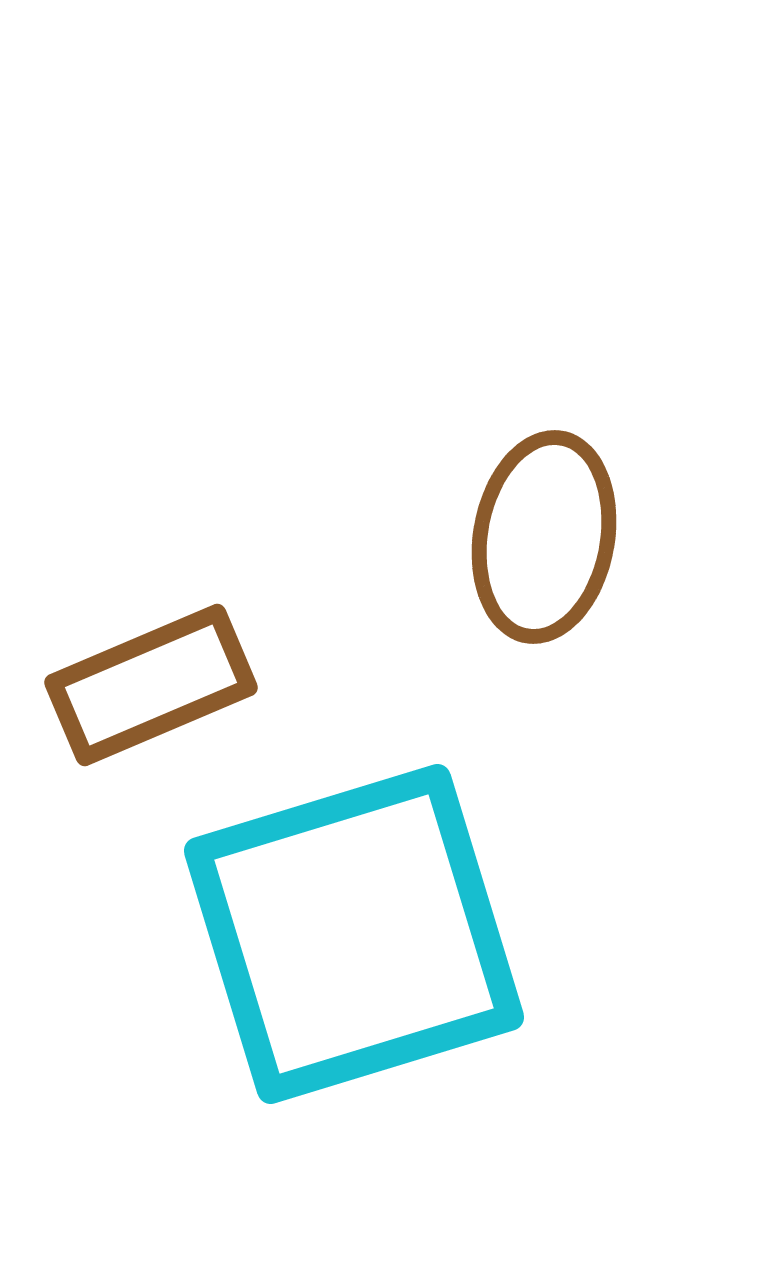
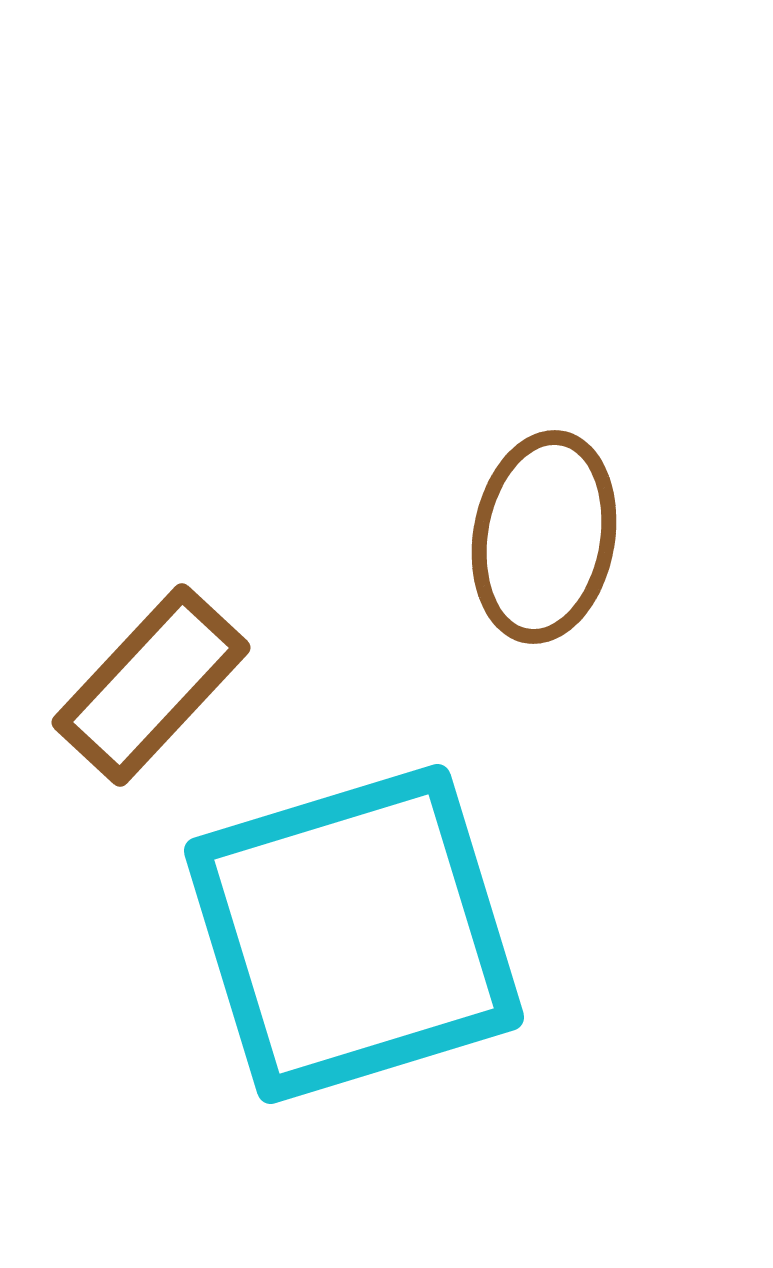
brown rectangle: rotated 24 degrees counterclockwise
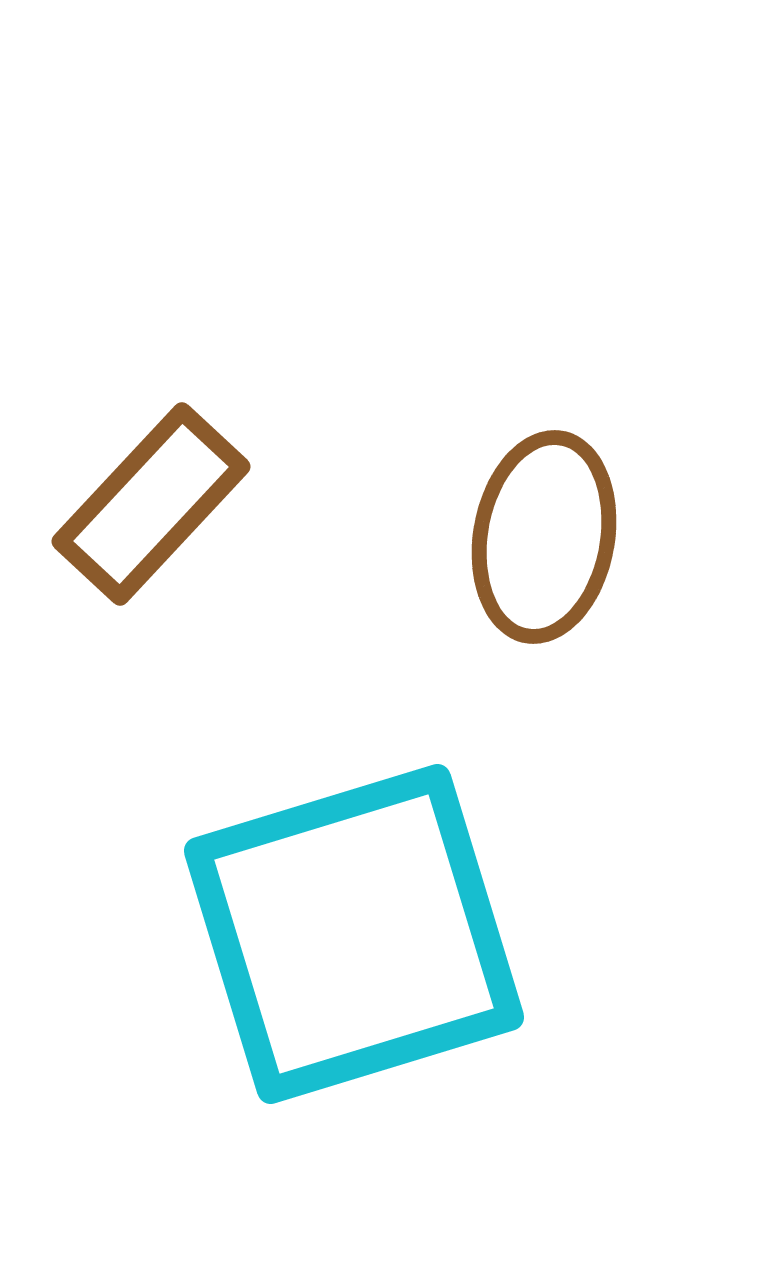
brown rectangle: moved 181 px up
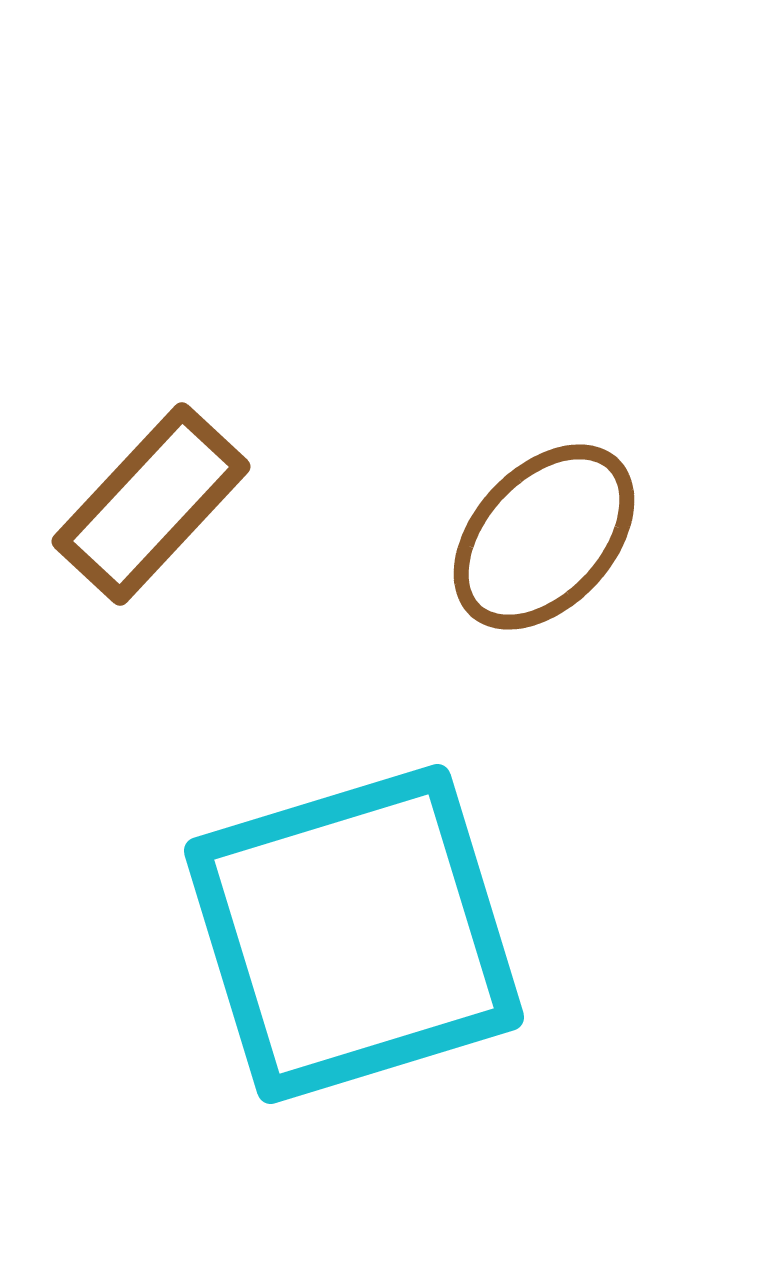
brown ellipse: rotated 33 degrees clockwise
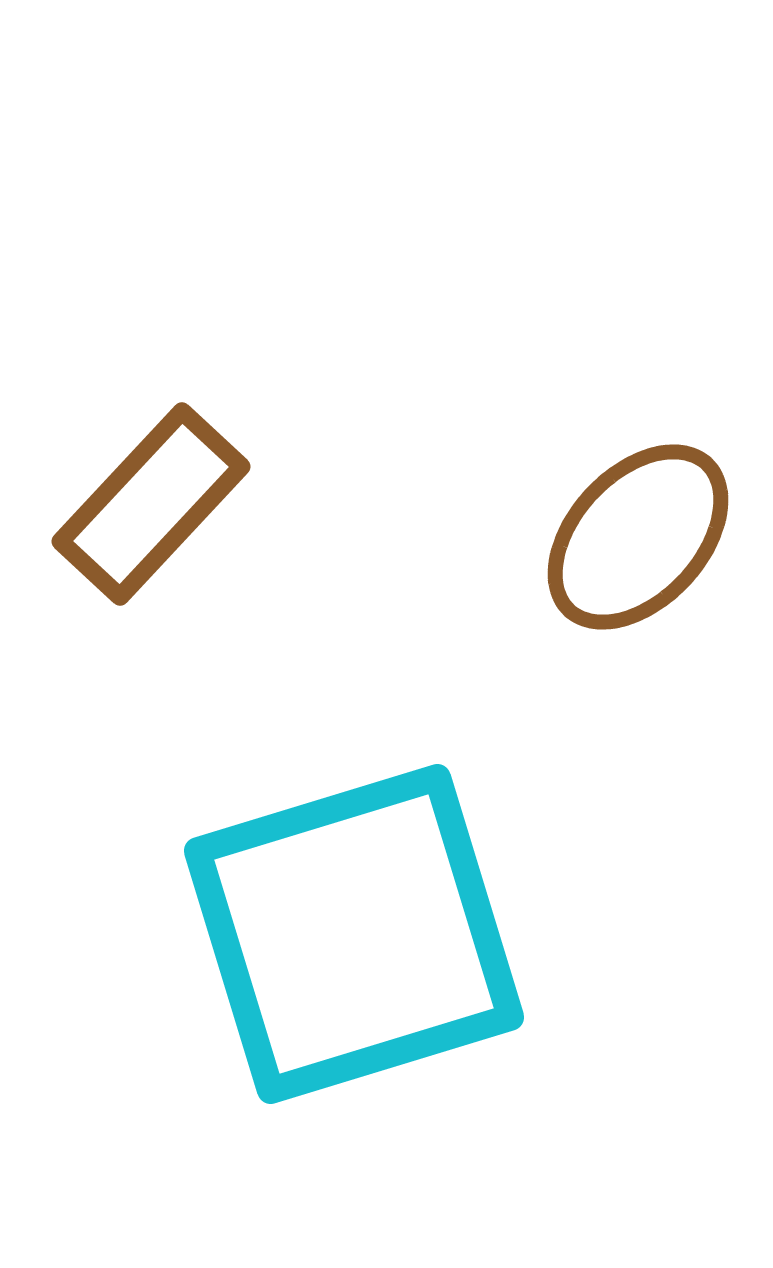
brown ellipse: moved 94 px right
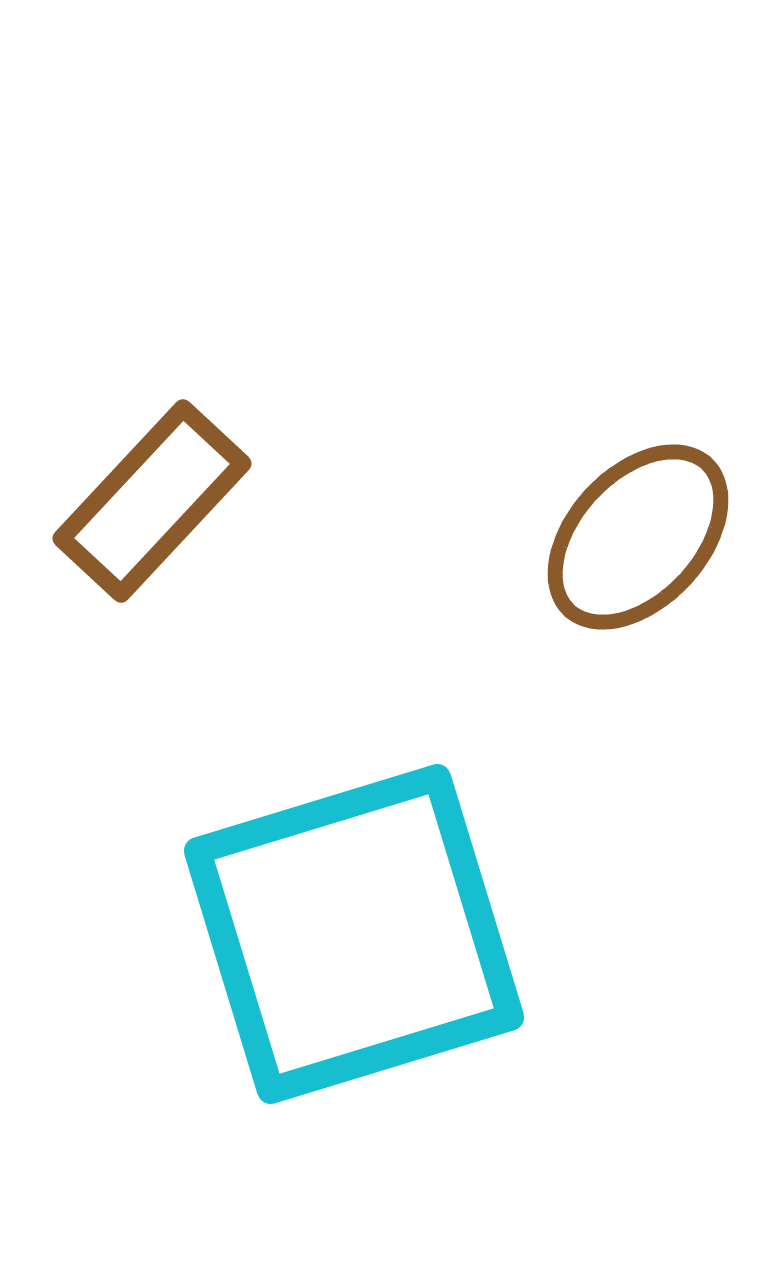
brown rectangle: moved 1 px right, 3 px up
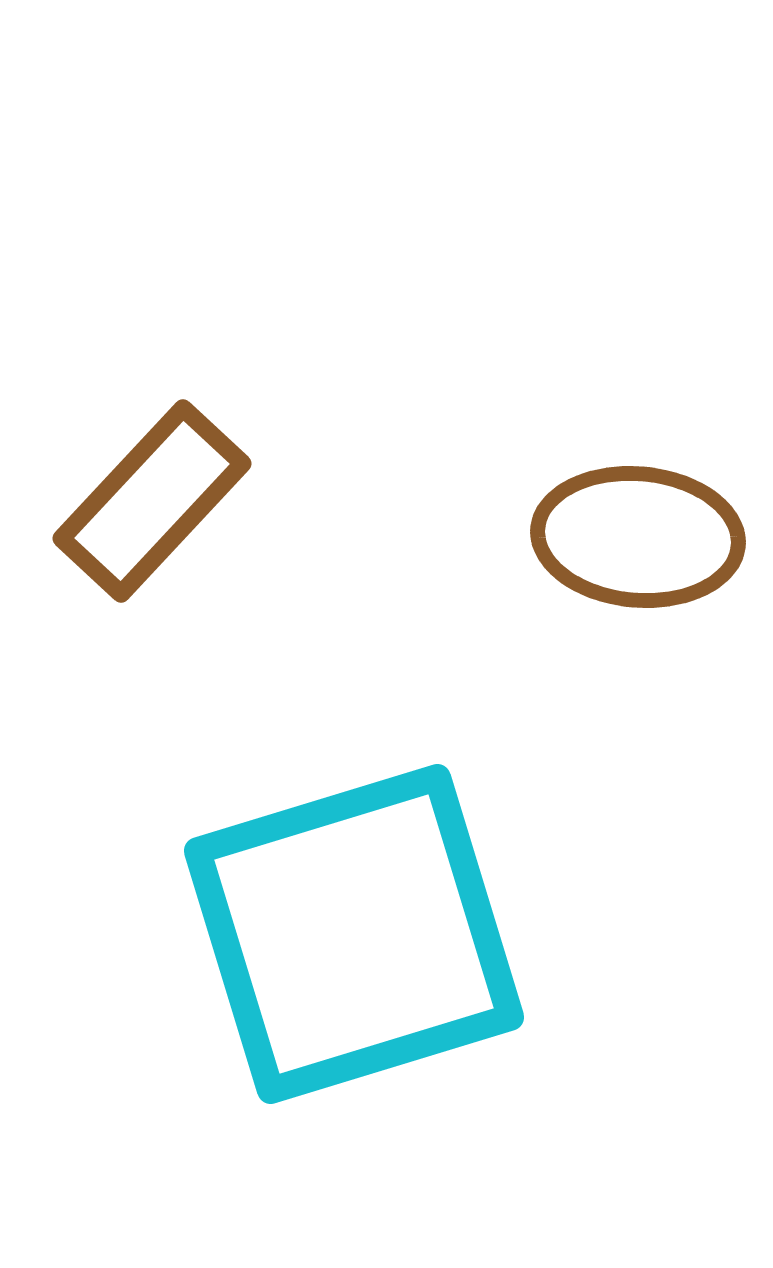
brown ellipse: rotated 52 degrees clockwise
